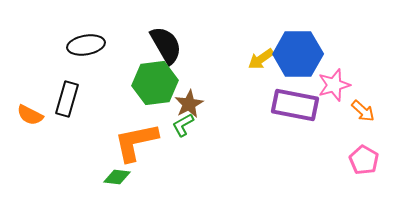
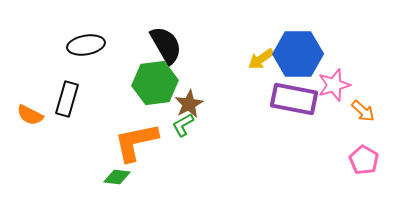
purple rectangle: moved 1 px left, 6 px up
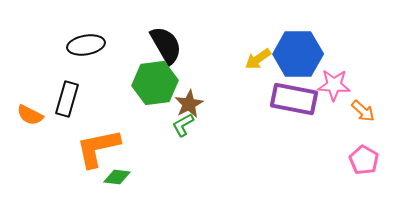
yellow arrow: moved 3 px left
pink star: rotated 20 degrees clockwise
orange L-shape: moved 38 px left, 6 px down
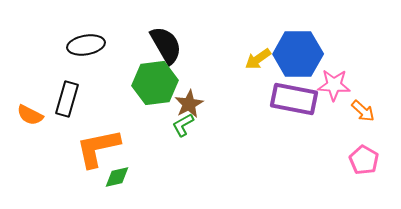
green diamond: rotated 20 degrees counterclockwise
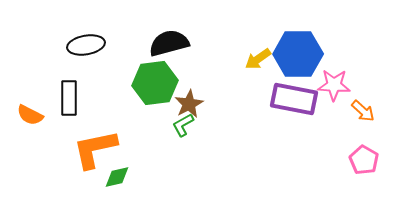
black semicircle: moved 3 px right, 2 px up; rotated 75 degrees counterclockwise
black rectangle: moved 2 px right, 1 px up; rotated 16 degrees counterclockwise
orange L-shape: moved 3 px left, 1 px down
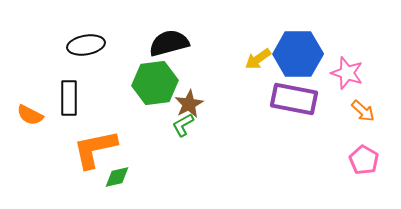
pink star: moved 13 px right, 12 px up; rotated 16 degrees clockwise
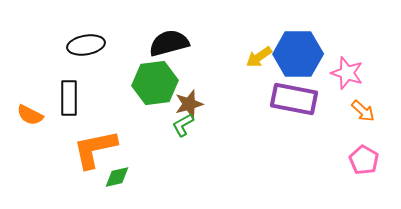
yellow arrow: moved 1 px right, 2 px up
brown star: rotated 12 degrees clockwise
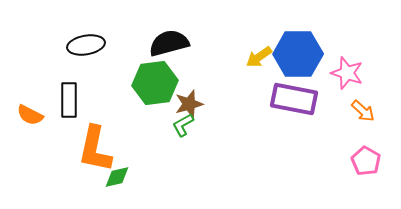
black rectangle: moved 2 px down
orange L-shape: rotated 66 degrees counterclockwise
pink pentagon: moved 2 px right, 1 px down
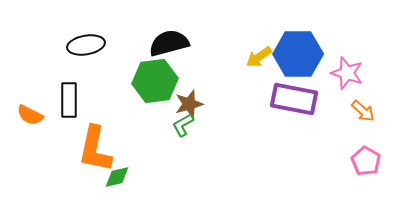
green hexagon: moved 2 px up
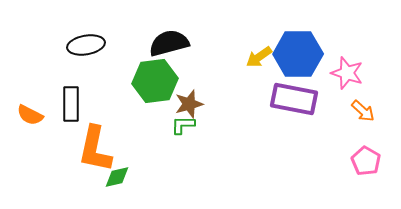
black rectangle: moved 2 px right, 4 px down
green L-shape: rotated 30 degrees clockwise
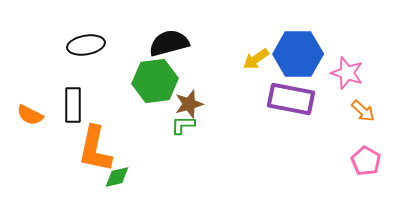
yellow arrow: moved 3 px left, 2 px down
purple rectangle: moved 3 px left
black rectangle: moved 2 px right, 1 px down
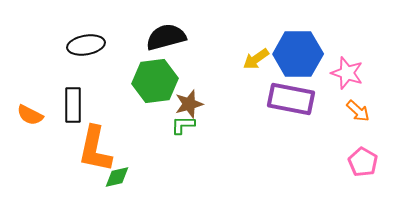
black semicircle: moved 3 px left, 6 px up
orange arrow: moved 5 px left
pink pentagon: moved 3 px left, 1 px down
